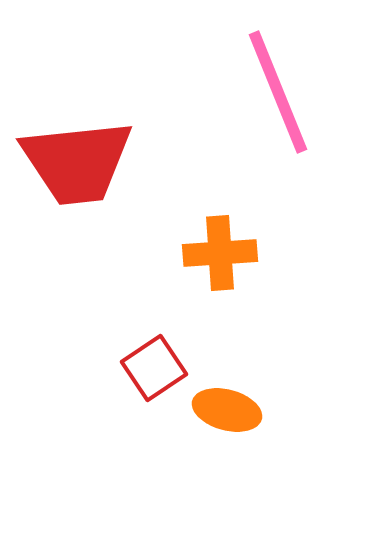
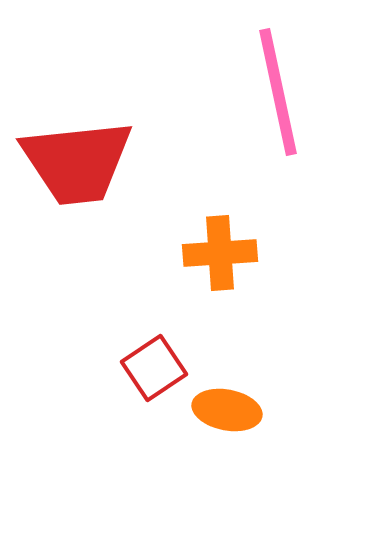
pink line: rotated 10 degrees clockwise
orange ellipse: rotated 4 degrees counterclockwise
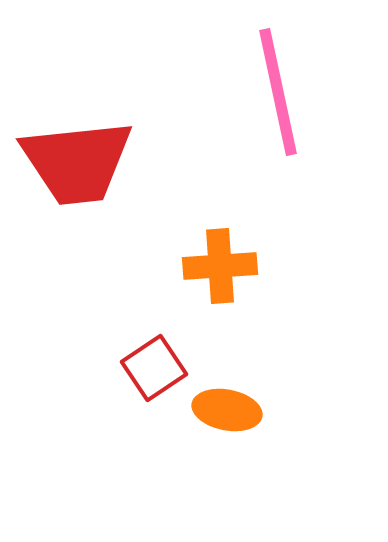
orange cross: moved 13 px down
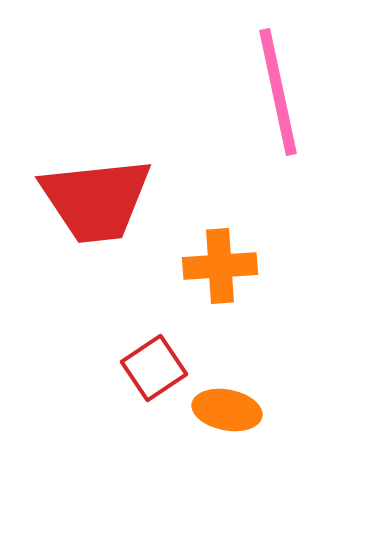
red trapezoid: moved 19 px right, 38 px down
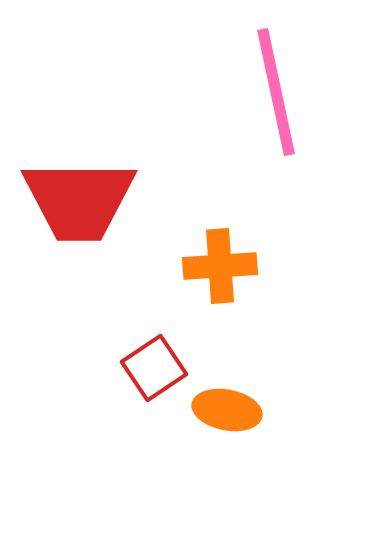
pink line: moved 2 px left
red trapezoid: moved 17 px left; rotated 6 degrees clockwise
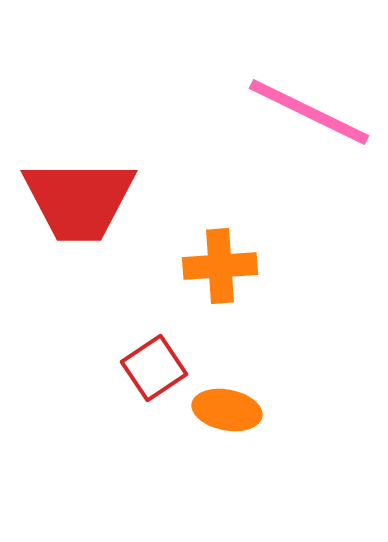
pink line: moved 33 px right, 20 px down; rotated 52 degrees counterclockwise
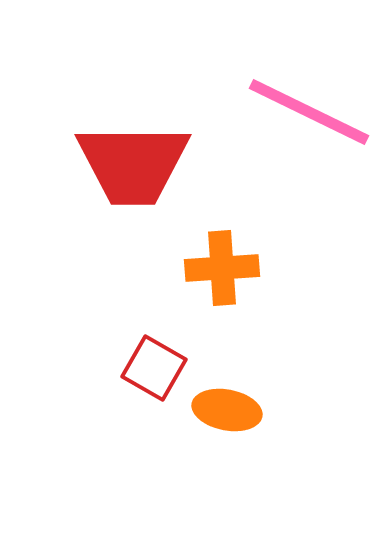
red trapezoid: moved 54 px right, 36 px up
orange cross: moved 2 px right, 2 px down
red square: rotated 26 degrees counterclockwise
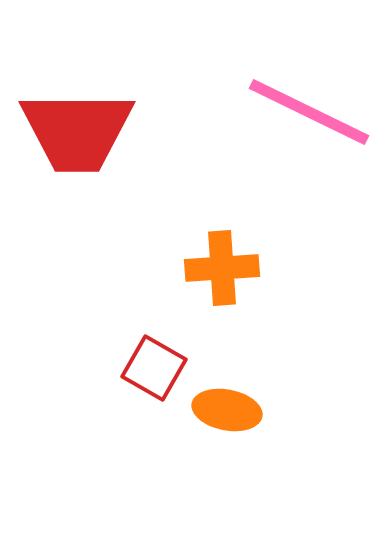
red trapezoid: moved 56 px left, 33 px up
